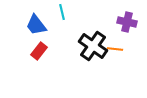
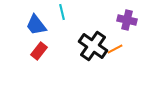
purple cross: moved 2 px up
orange line: rotated 35 degrees counterclockwise
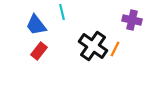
purple cross: moved 5 px right
orange line: rotated 35 degrees counterclockwise
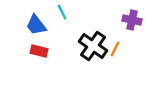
cyan line: rotated 14 degrees counterclockwise
red rectangle: rotated 66 degrees clockwise
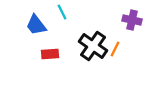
red rectangle: moved 11 px right, 3 px down; rotated 18 degrees counterclockwise
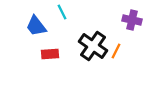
blue trapezoid: moved 1 px down
orange line: moved 1 px right, 2 px down
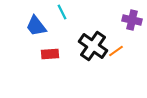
orange line: rotated 28 degrees clockwise
